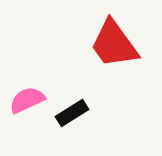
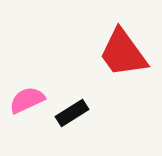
red trapezoid: moved 9 px right, 9 px down
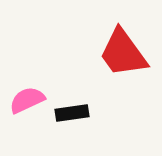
black rectangle: rotated 24 degrees clockwise
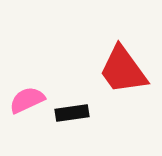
red trapezoid: moved 17 px down
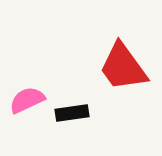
red trapezoid: moved 3 px up
